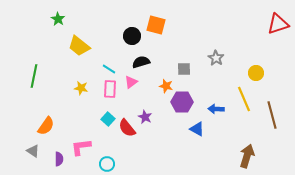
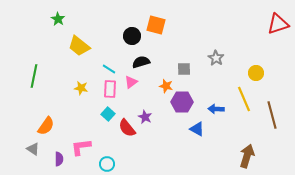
cyan square: moved 5 px up
gray triangle: moved 2 px up
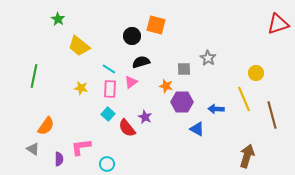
gray star: moved 8 px left
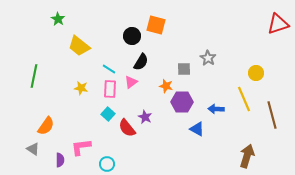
black semicircle: rotated 138 degrees clockwise
purple semicircle: moved 1 px right, 1 px down
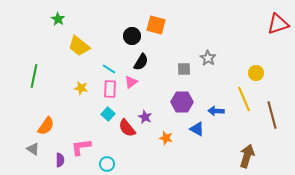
orange star: moved 52 px down
blue arrow: moved 2 px down
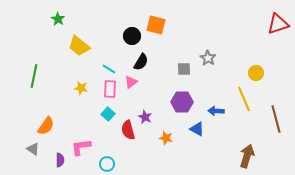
brown line: moved 4 px right, 4 px down
red semicircle: moved 1 px right, 2 px down; rotated 24 degrees clockwise
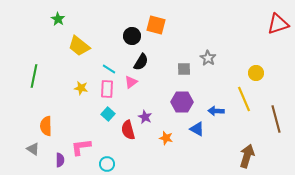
pink rectangle: moved 3 px left
orange semicircle: rotated 144 degrees clockwise
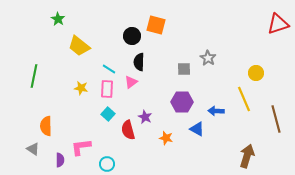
black semicircle: moved 2 px left; rotated 150 degrees clockwise
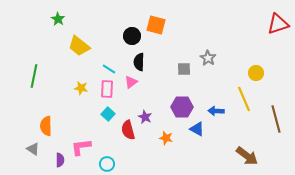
purple hexagon: moved 5 px down
brown arrow: rotated 110 degrees clockwise
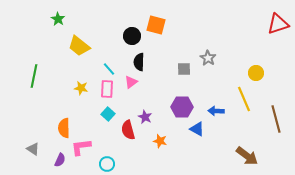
cyan line: rotated 16 degrees clockwise
orange semicircle: moved 18 px right, 2 px down
orange star: moved 6 px left, 3 px down
purple semicircle: rotated 24 degrees clockwise
